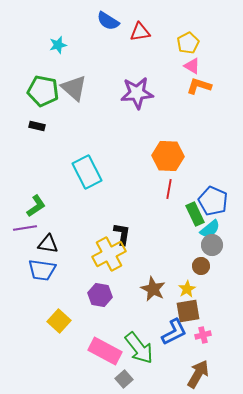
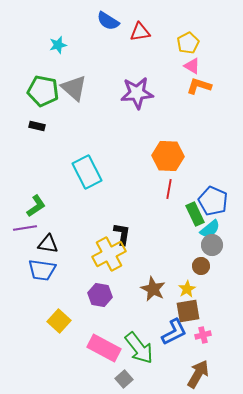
pink rectangle: moved 1 px left, 3 px up
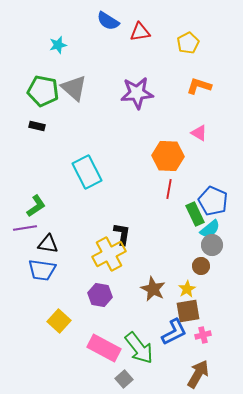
pink triangle: moved 7 px right, 67 px down
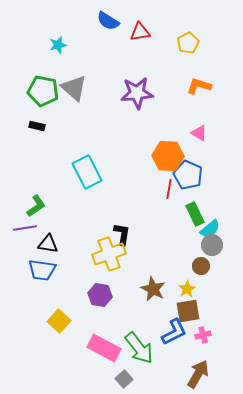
blue pentagon: moved 25 px left, 26 px up
yellow cross: rotated 8 degrees clockwise
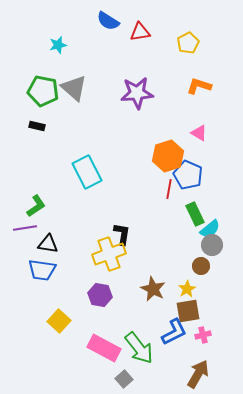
orange hexagon: rotated 20 degrees counterclockwise
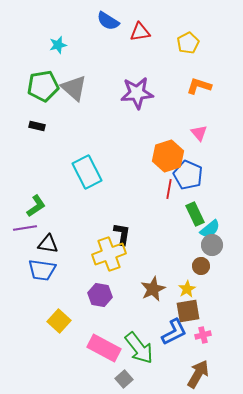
green pentagon: moved 5 px up; rotated 20 degrees counterclockwise
pink triangle: rotated 18 degrees clockwise
brown star: rotated 20 degrees clockwise
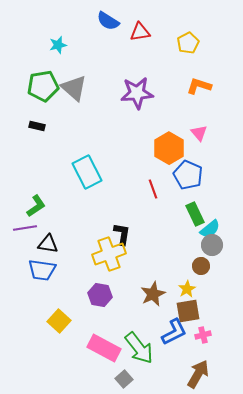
orange hexagon: moved 1 px right, 8 px up; rotated 12 degrees counterclockwise
red line: moved 16 px left; rotated 30 degrees counterclockwise
brown star: moved 5 px down
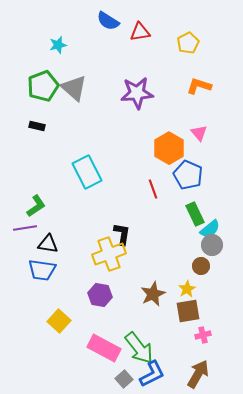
green pentagon: rotated 12 degrees counterclockwise
blue L-shape: moved 22 px left, 42 px down
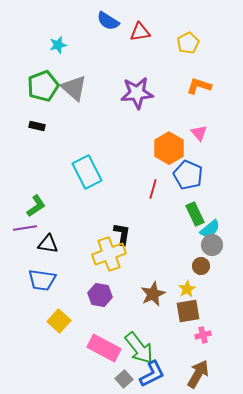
red line: rotated 36 degrees clockwise
blue trapezoid: moved 10 px down
